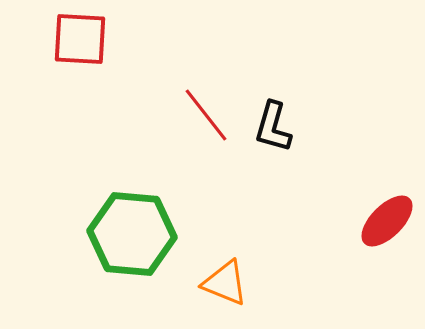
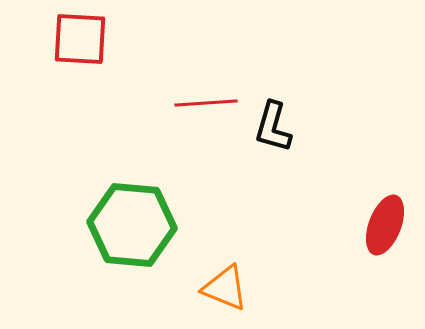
red line: moved 12 px up; rotated 56 degrees counterclockwise
red ellipse: moved 2 px left, 4 px down; rotated 24 degrees counterclockwise
green hexagon: moved 9 px up
orange triangle: moved 5 px down
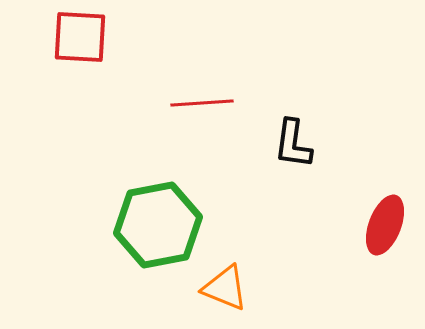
red square: moved 2 px up
red line: moved 4 px left
black L-shape: moved 20 px right, 17 px down; rotated 8 degrees counterclockwise
green hexagon: moved 26 px right; rotated 16 degrees counterclockwise
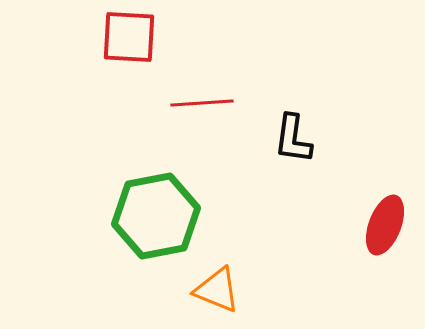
red square: moved 49 px right
black L-shape: moved 5 px up
green hexagon: moved 2 px left, 9 px up
orange triangle: moved 8 px left, 2 px down
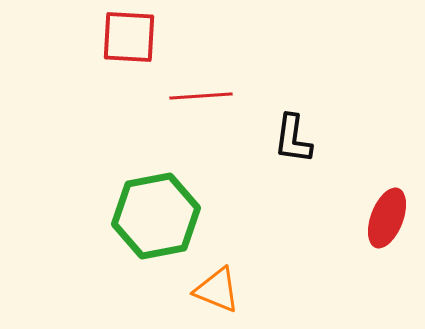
red line: moved 1 px left, 7 px up
red ellipse: moved 2 px right, 7 px up
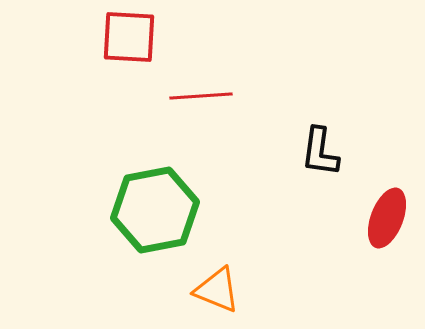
black L-shape: moved 27 px right, 13 px down
green hexagon: moved 1 px left, 6 px up
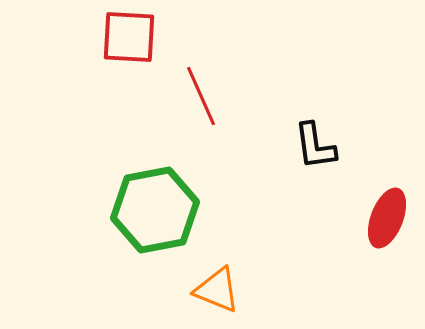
red line: rotated 70 degrees clockwise
black L-shape: moved 5 px left, 6 px up; rotated 16 degrees counterclockwise
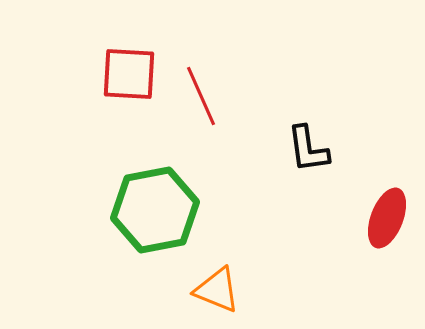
red square: moved 37 px down
black L-shape: moved 7 px left, 3 px down
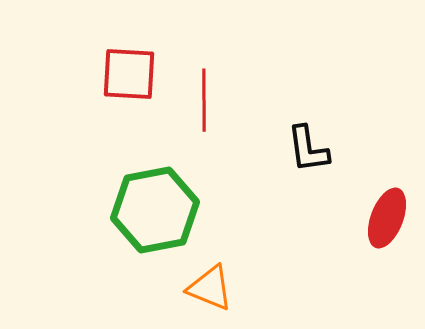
red line: moved 3 px right, 4 px down; rotated 24 degrees clockwise
orange triangle: moved 7 px left, 2 px up
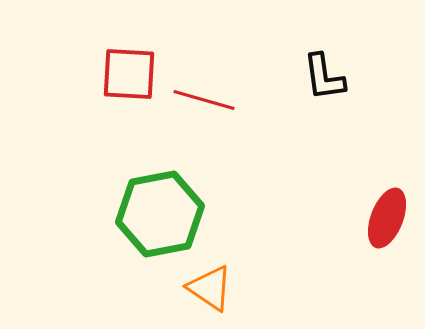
red line: rotated 74 degrees counterclockwise
black L-shape: moved 16 px right, 72 px up
green hexagon: moved 5 px right, 4 px down
orange triangle: rotated 12 degrees clockwise
